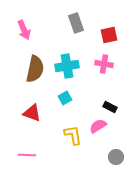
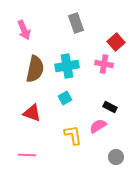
red square: moved 7 px right, 7 px down; rotated 30 degrees counterclockwise
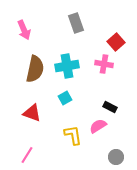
pink line: rotated 60 degrees counterclockwise
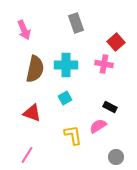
cyan cross: moved 1 px left, 1 px up; rotated 10 degrees clockwise
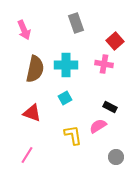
red square: moved 1 px left, 1 px up
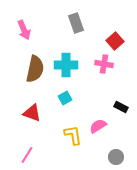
black rectangle: moved 11 px right
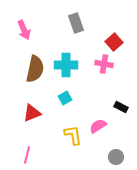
red square: moved 1 px left, 1 px down
red triangle: rotated 42 degrees counterclockwise
pink line: rotated 18 degrees counterclockwise
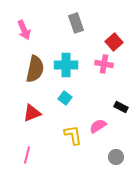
cyan square: rotated 24 degrees counterclockwise
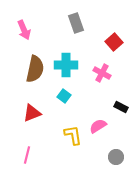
pink cross: moved 2 px left, 9 px down; rotated 18 degrees clockwise
cyan square: moved 1 px left, 2 px up
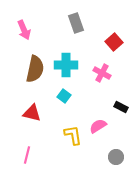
red triangle: rotated 36 degrees clockwise
